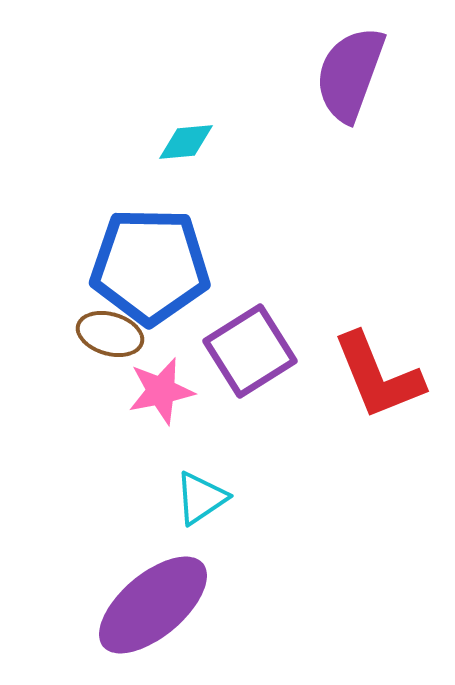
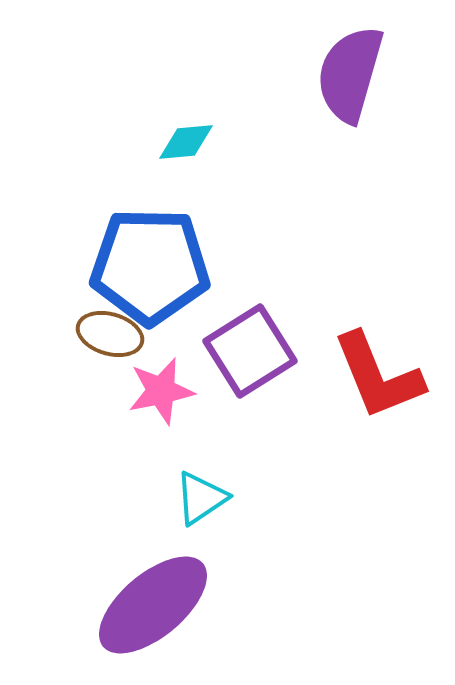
purple semicircle: rotated 4 degrees counterclockwise
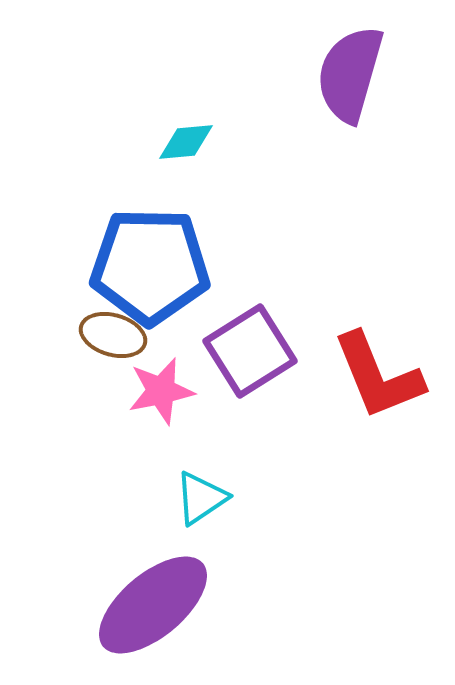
brown ellipse: moved 3 px right, 1 px down
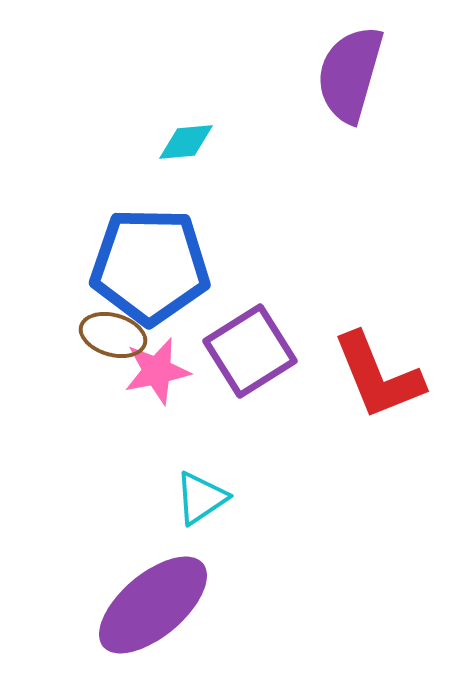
pink star: moved 4 px left, 20 px up
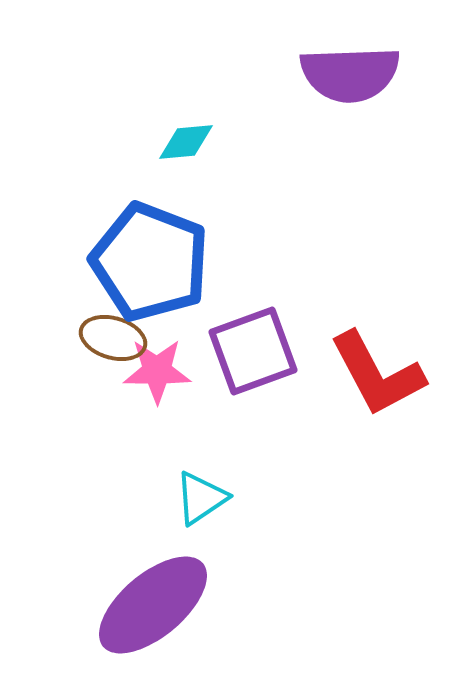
purple semicircle: rotated 108 degrees counterclockwise
blue pentagon: moved 4 px up; rotated 20 degrees clockwise
brown ellipse: moved 3 px down
purple square: moved 3 px right; rotated 12 degrees clockwise
pink star: rotated 12 degrees clockwise
red L-shape: moved 1 px left, 2 px up; rotated 6 degrees counterclockwise
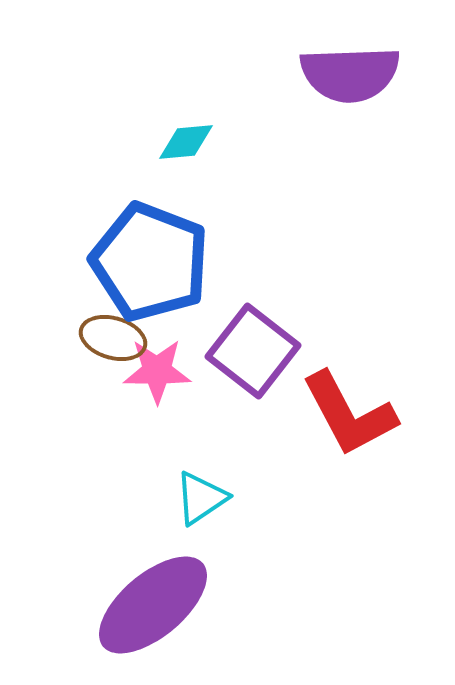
purple square: rotated 32 degrees counterclockwise
red L-shape: moved 28 px left, 40 px down
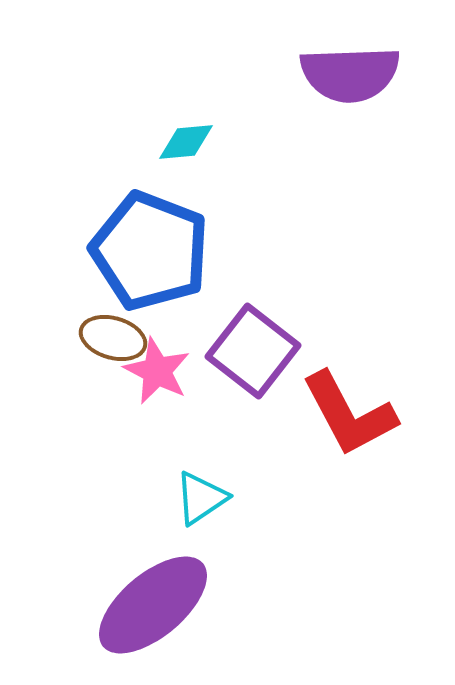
blue pentagon: moved 11 px up
pink star: rotated 26 degrees clockwise
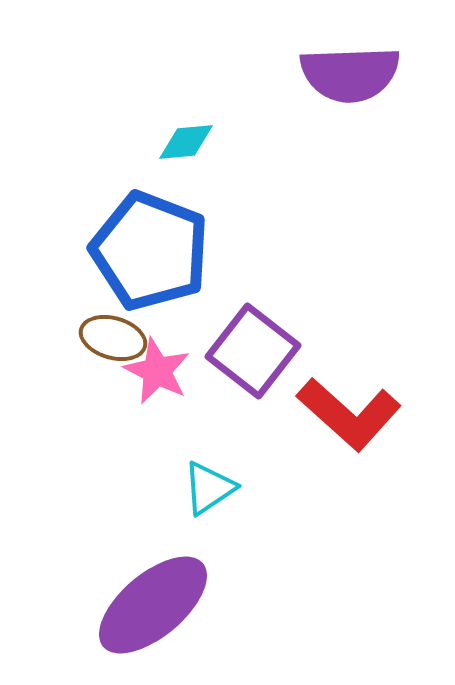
red L-shape: rotated 20 degrees counterclockwise
cyan triangle: moved 8 px right, 10 px up
